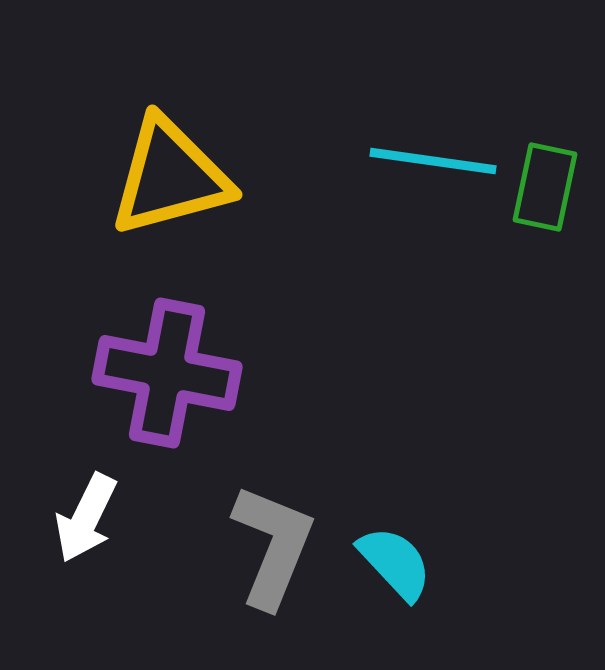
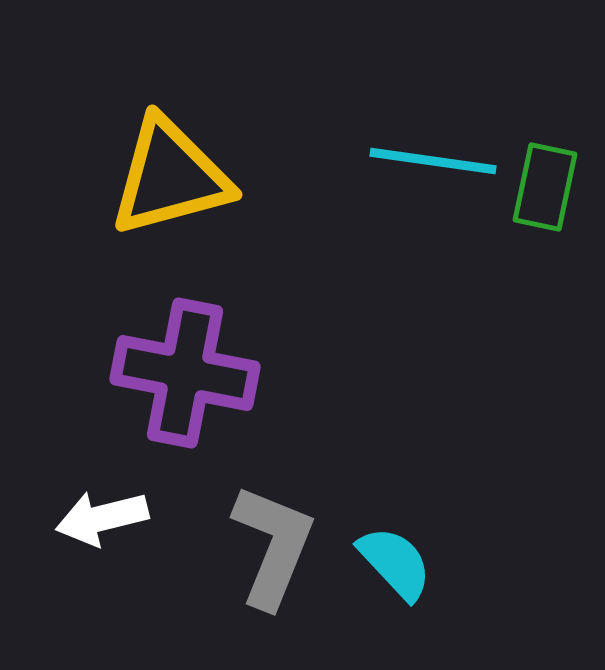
purple cross: moved 18 px right
white arrow: moved 16 px right; rotated 50 degrees clockwise
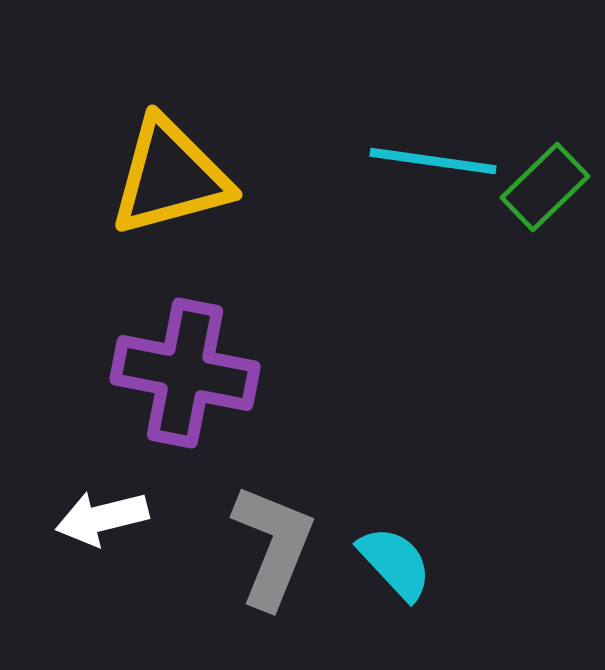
green rectangle: rotated 34 degrees clockwise
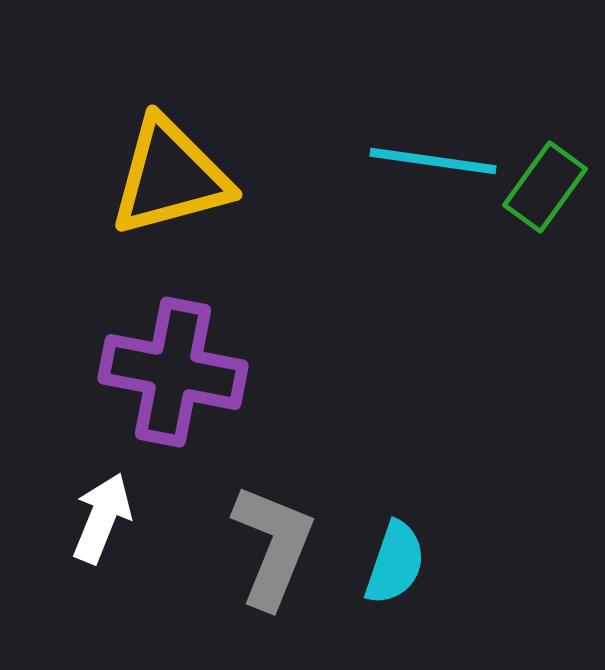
green rectangle: rotated 10 degrees counterclockwise
purple cross: moved 12 px left, 1 px up
white arrow: rotated 126 degrees clockwise
cyan semicircle: rotated 62 degrees clockwise
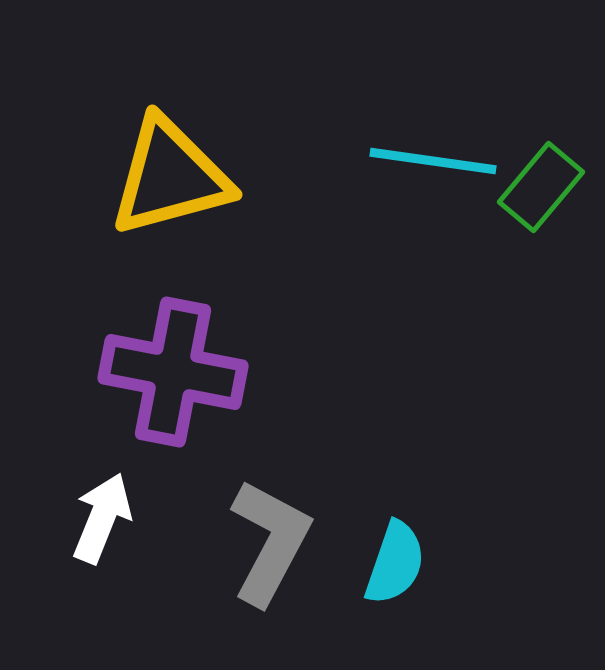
green rectangle: moved 4 px left; rotated 4 degrees clockwise
gray L-shape: moved 3 px left, 4 px up; rotated 6 degrees clockwise
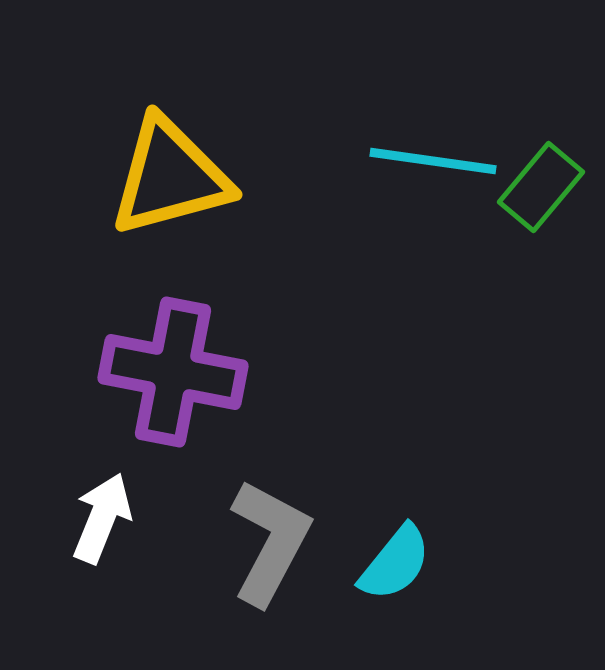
cyan semicircle: rotated 20 degrees clockwise
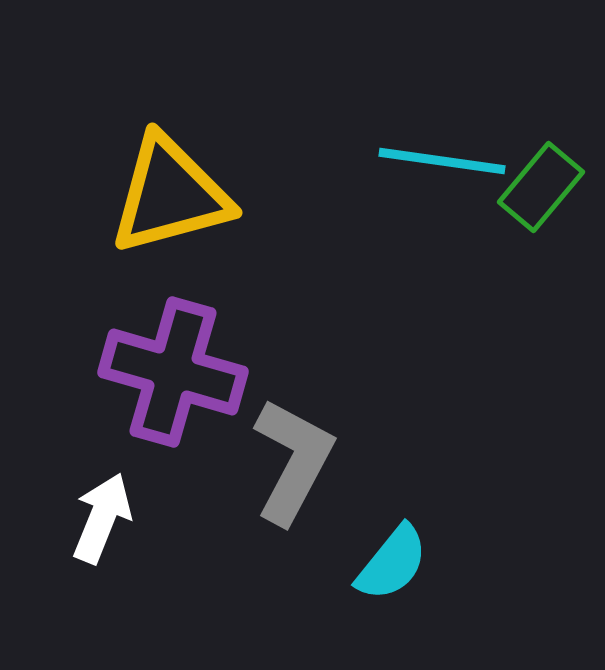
cyan line: moved 9 px right
yellow triangle: moved 18 px down
purple cross: rotated 5 degrees clockwise
gray L-shape: moved 23 px right, 81 px up
cyan semicircle: moved 3 px left
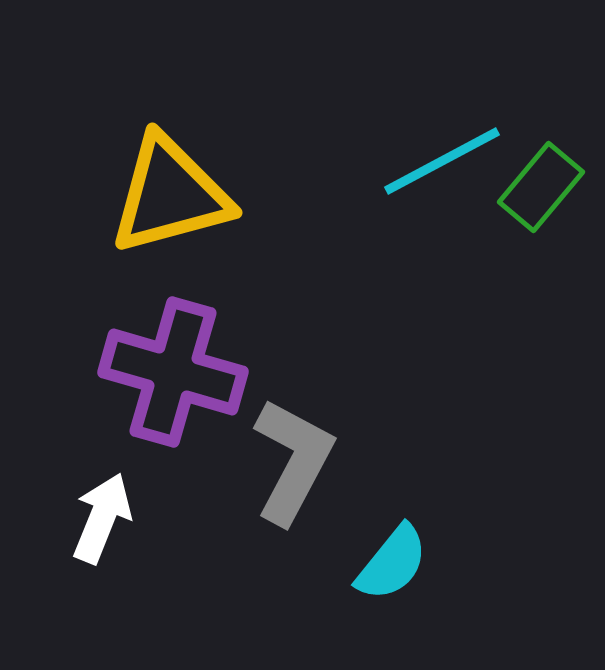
cyan line: rotated 36 degrees counterclockwise
